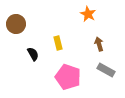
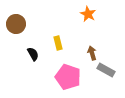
brown arrow: moved 7 px left, 9 px down
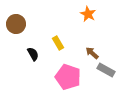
yellow rectangle: rotated 16 degrees counterclockwise
brown arrow: rotated 32 degrees counterclockwise
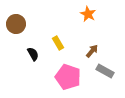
brown arrow: moved 2 px up; rotated 88 degrees clockwise
gray rectangle: moved 1 px left, 1 px down
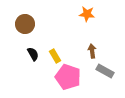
orange star: moved 1 px left; rotated 21 degrees counterclockwise
brown circle: moved 9 px right
yellow rectangle: moved 3 px left, 13 px down
brown arrow: rotated 48 degrees counterclockwise
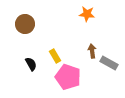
black semicircle: moved 2 px left, 10 px down
gray rectangle: moved 4 px right, 8 px up
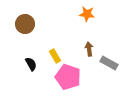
brown arrow: moved 3 px left, 2 px up
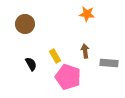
brown arrow: moved 4 px left, 2 px down
gray rectangle: rotated 24 degrees counterclockwise
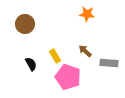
brown arrow: rotated 40 degrees counterclockwise
